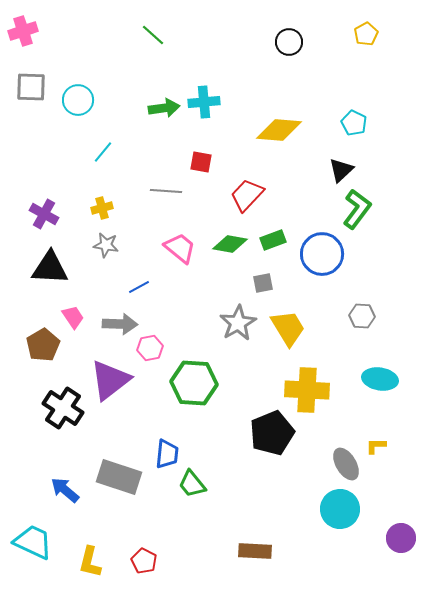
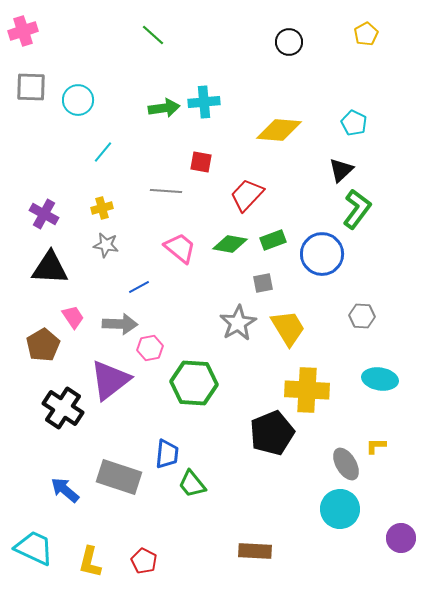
cyan trapezoid at (33, 542): moved 1 px right, 6 px down
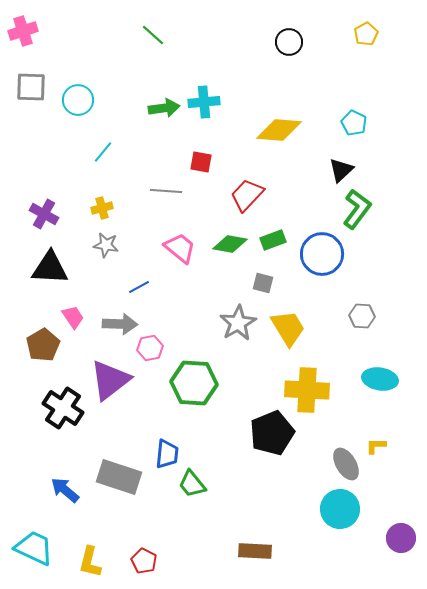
gray square at (263, 283): rotated 25 degrees clockwise
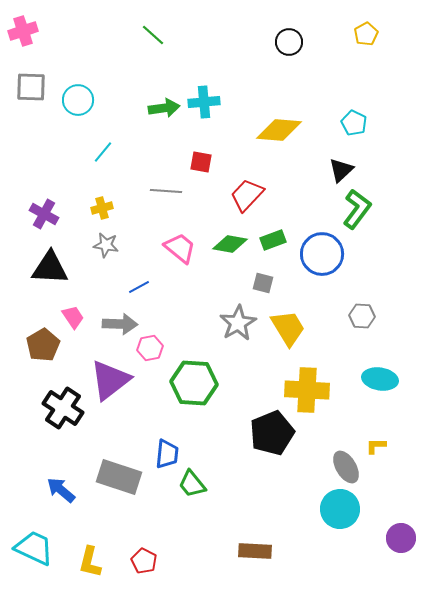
gray ellipse at (346, 464): moved 3 px down
blue arrow at (65, 490): moved 4 px left
